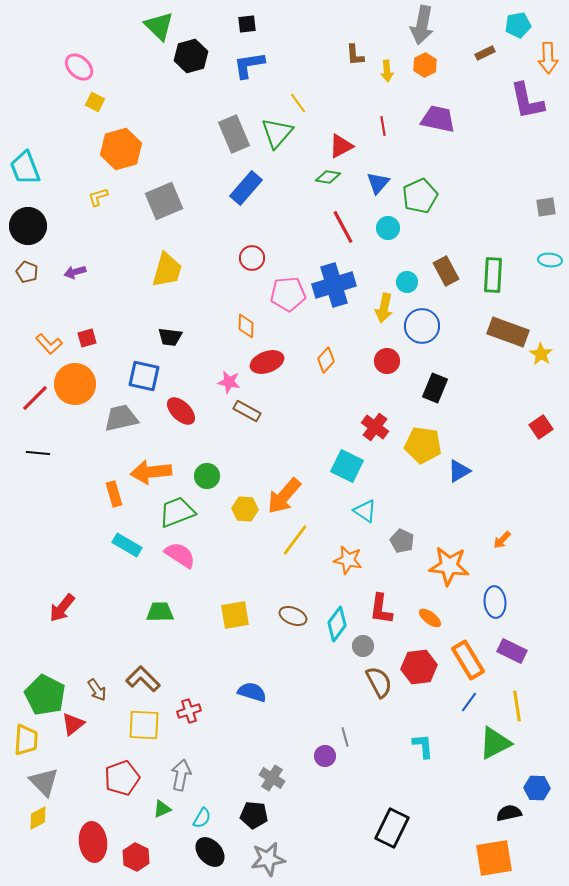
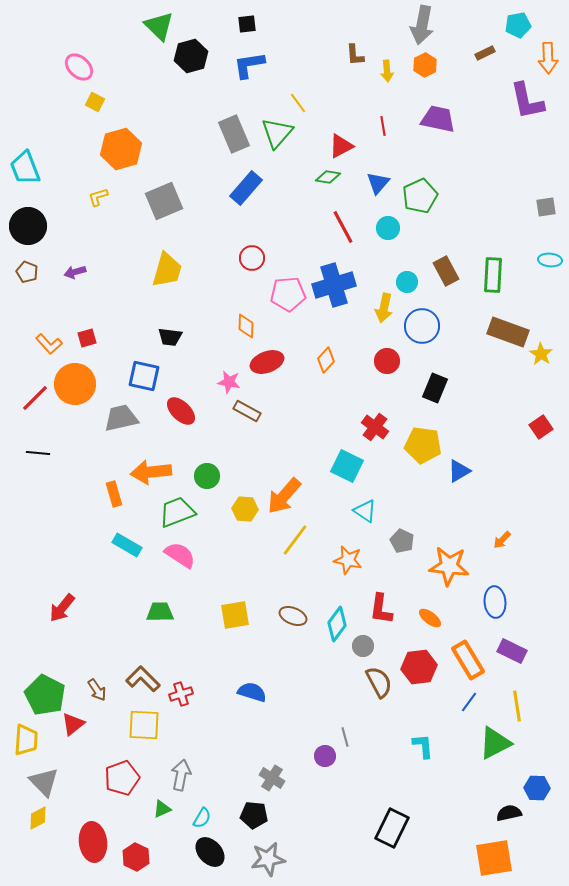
red cross at (189, 711): moved 8 px left, 17 px up
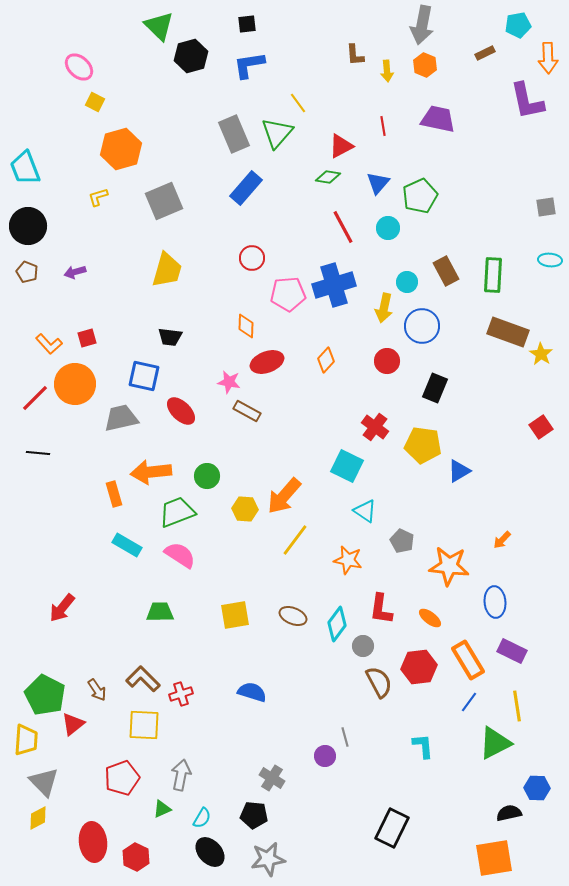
orange hexagon at (425, 65): rotated 10 degrees counterclockwise
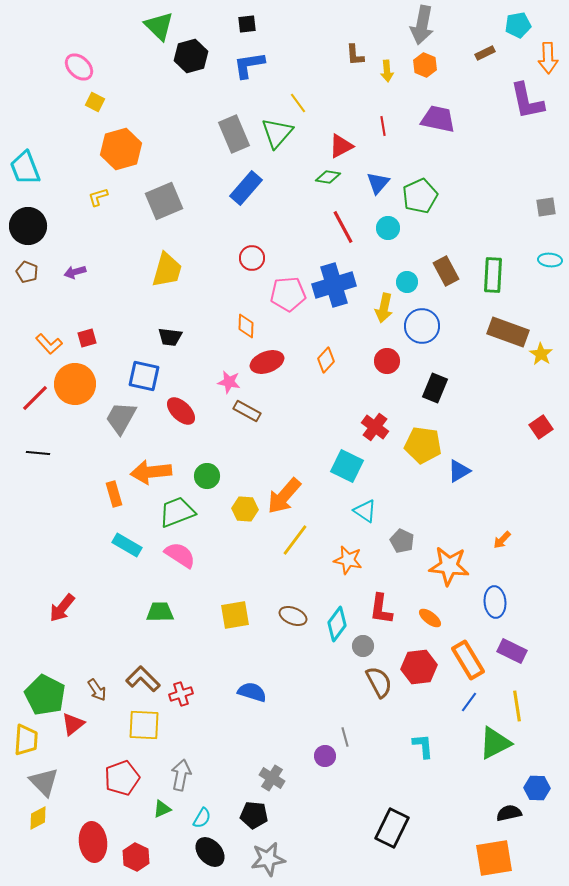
gray trapezoid at (121, 418): rotated 48 degrees counterclockwise
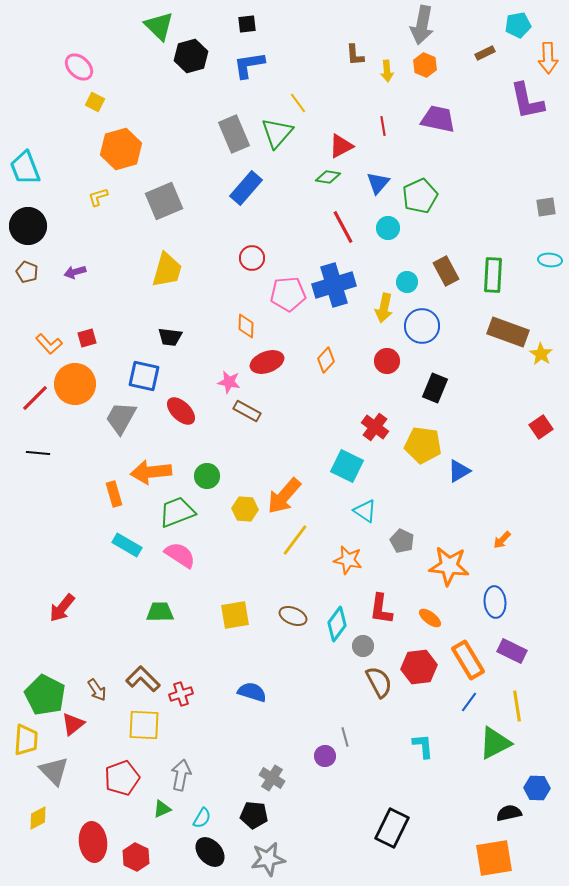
gray triangle at (44, 782): moved 10 px right, 11 px up
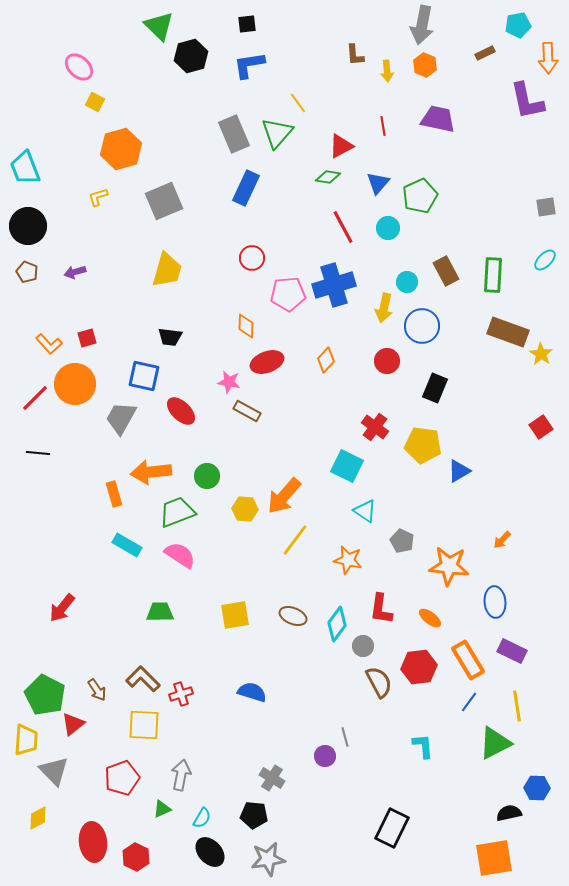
blue rectangle at (246, 188): rotated 16 degrees counterclockwise
cyan ellipse at (550, 260): moved 5 px left; rotated 50 degrees counterclockwise
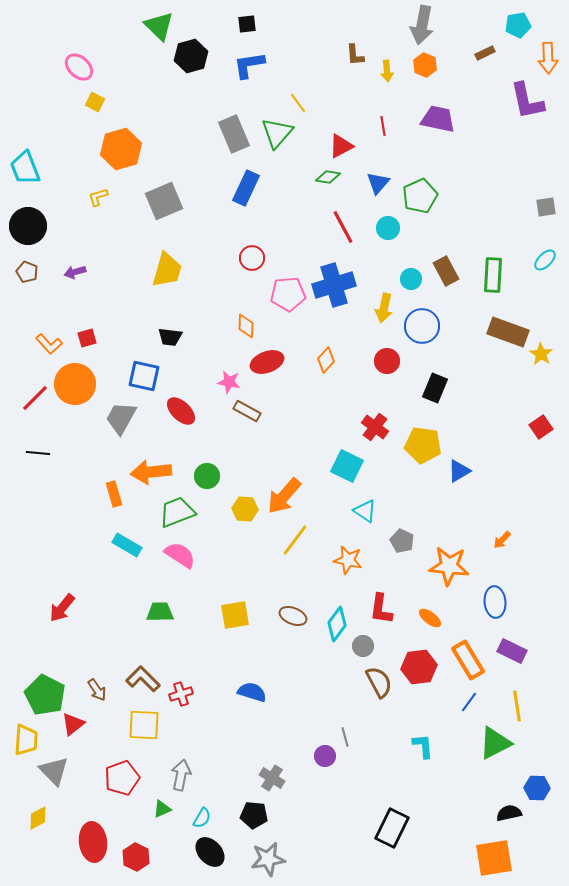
cyan circle at (407, 282): moved 4 px right, 3 px up
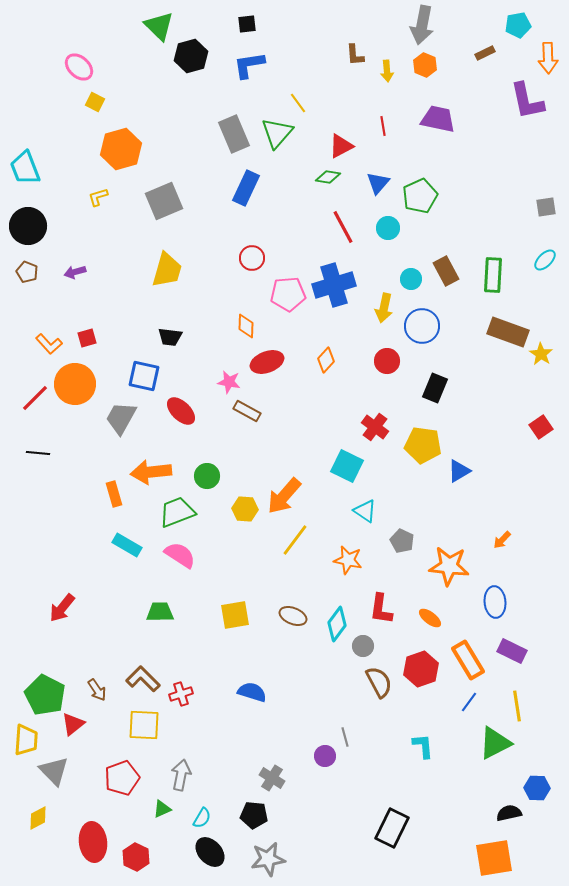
red hexagon at (419, 667): moved 2 px right, 2 px down; rotated 12 degrees counterclockwise
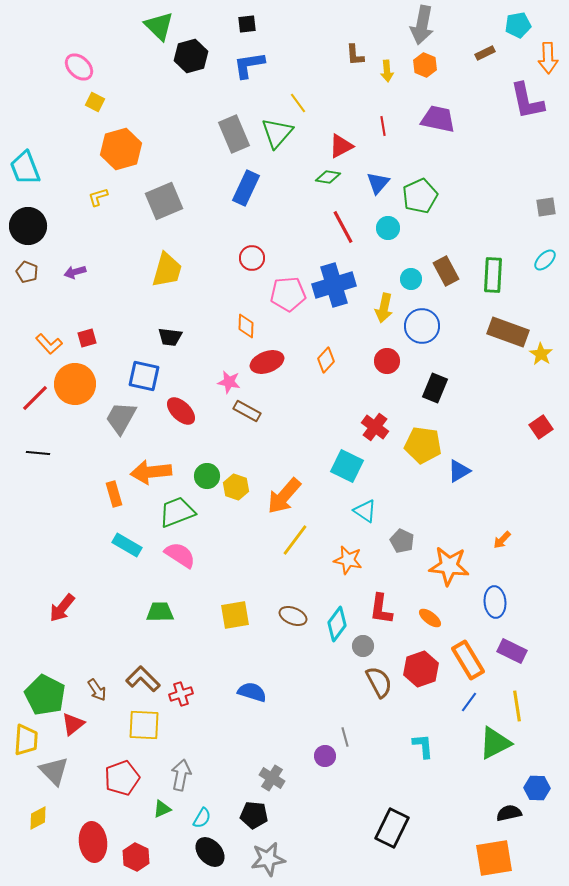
yellow hexagon at (245, 509): moved 9 px left, 22 px up; rotated 15 degrees clockwise
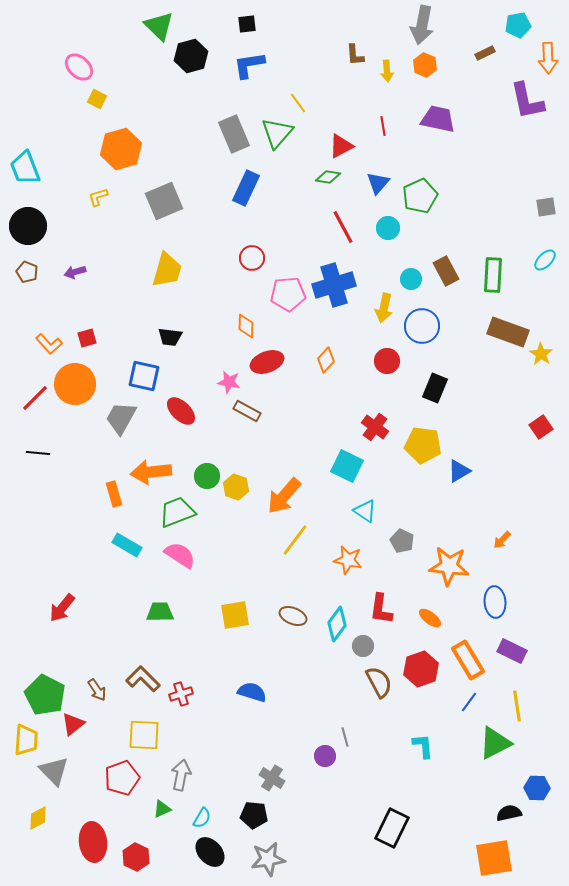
yellow square at (95, 102): moved 2 px right, 3 px up
yellow square at (144, 725): moved 10 px down
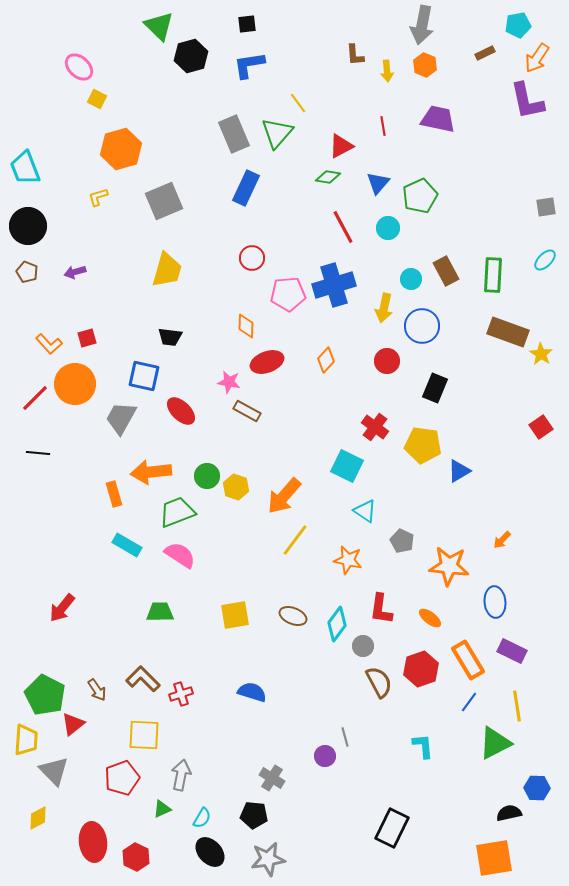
orange arrow at (548, 58): moved 11 px left; rotated 36 degrees clockwise
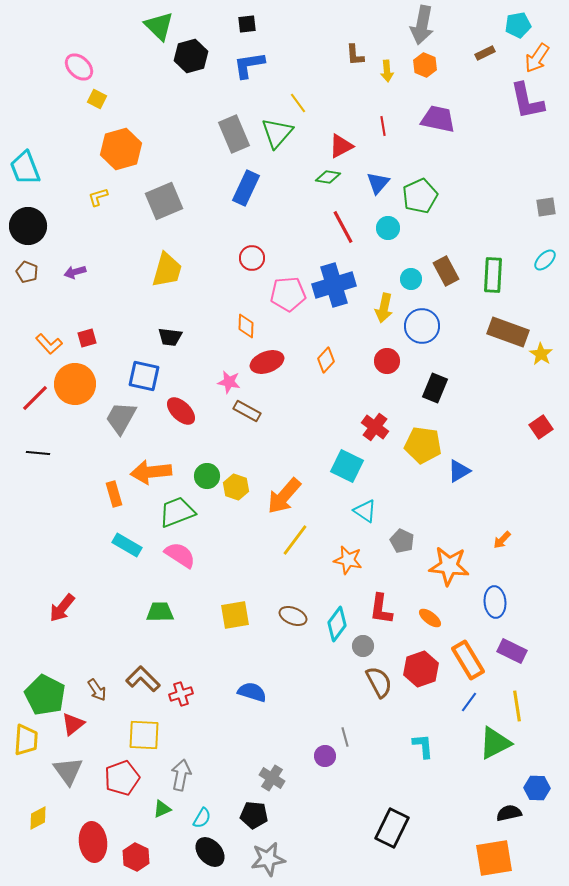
gray triangle at (54, 771): moved 14 px right; rotated 8 degrees clockwise
